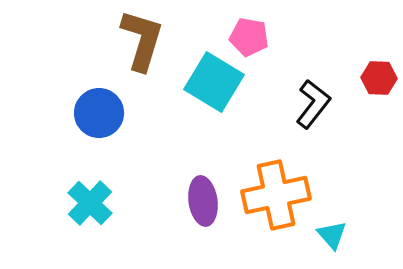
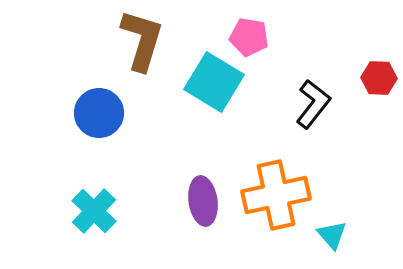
cyan cross: moved 4 px right, 8 px down
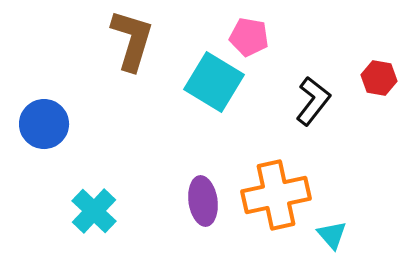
brown L-shape: moved 10 px left
red hexagon: rotated 8 degrees clockwise
black L-shape: moved 3 px up
blue circle: moved 55 px left, 11 px down
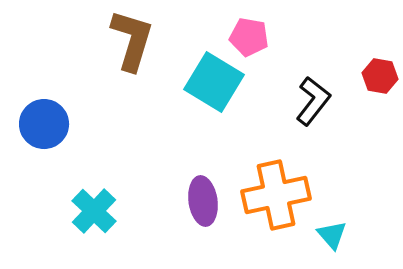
red hexagon: moved 1 px right, 2 px up
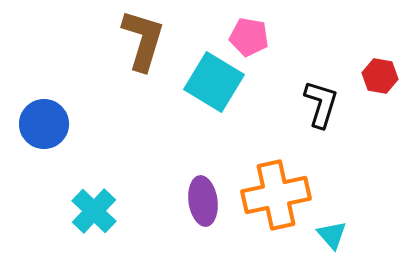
brown L-shape: moved 11 px right
black L-shape: moved 8 px right, 3 px down; rotated 21 degrees counterclockwise
